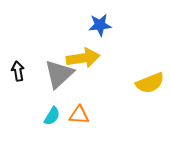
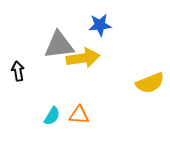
gray triangle: moved 29 px up; rotated 36 degrees clockwise
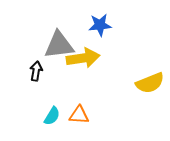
black arrow: moved 18 px right; rotated 18 degrees clockwise
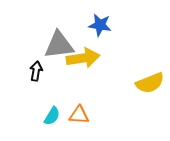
blue star: rotated 15 degrees clockwise
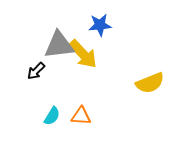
blue star: rotated 15 degrees counterclockwise
yellow arrow: moved 4 px up; rotated 56 degrees clockwise
black arrow: rotated 144 degrees counterclockwise
orange triangle: moved 2 px right, 1 px down
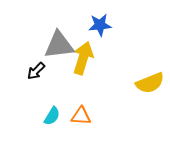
yellow arrow: moved 4 px down; rotated 120 degrees counterclockwise
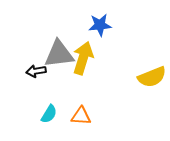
gray triangle: moved 9 px down
black arrow: rotated 36 degrees clockwise
yellow semicircle: moved 2 px right, 6 px up
cyan semicircle: moved 3 px left, 2 px up
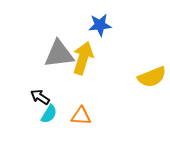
black arrow: moved 4 px right, 26 px down; rotated 42 degrees clockwise
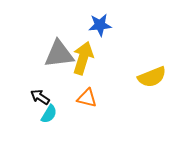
orange triangle: moved 6 px right, 18 px up; rotated 10 degrees clockwise
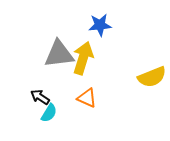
orange triangle: rotated 10 degrees clockwise
cyan semicircle: moved 1 px up
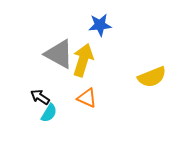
gray triangle: rotated 36 degrees clockwise
yellow arrow: moved 2 px down
